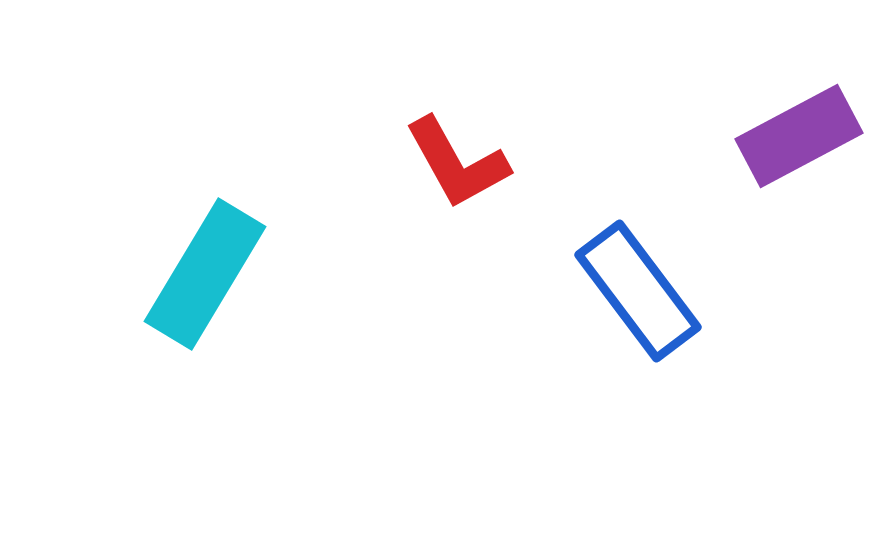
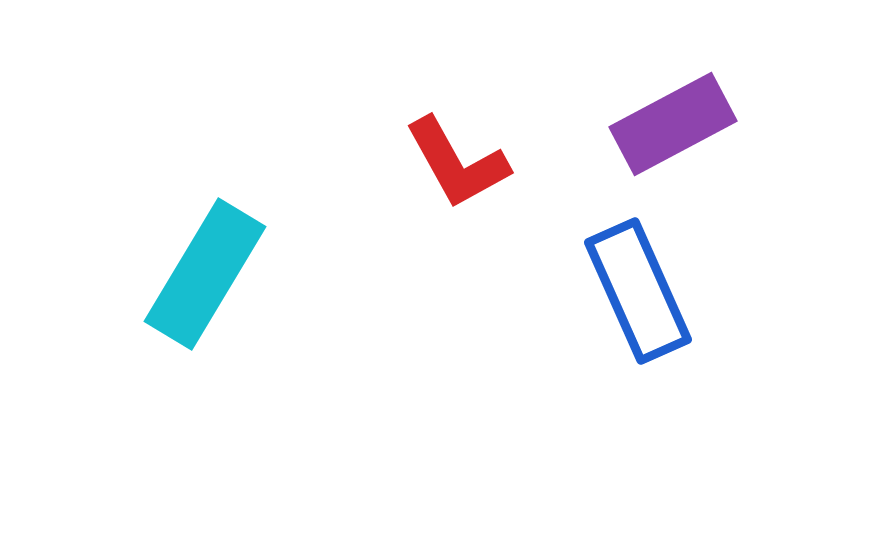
purple rectangle: moved 126 px left, 12 px up
blue rectangle: rotated 13 degrees clockwise
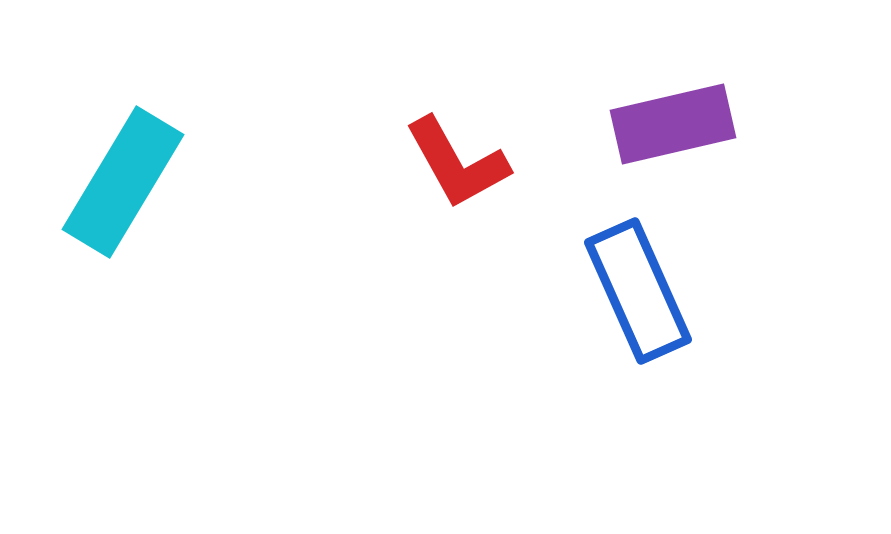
purple rectangle: rotated 15 degrees clockwise
cyan rectangle: moved 82 px left, 92 px up
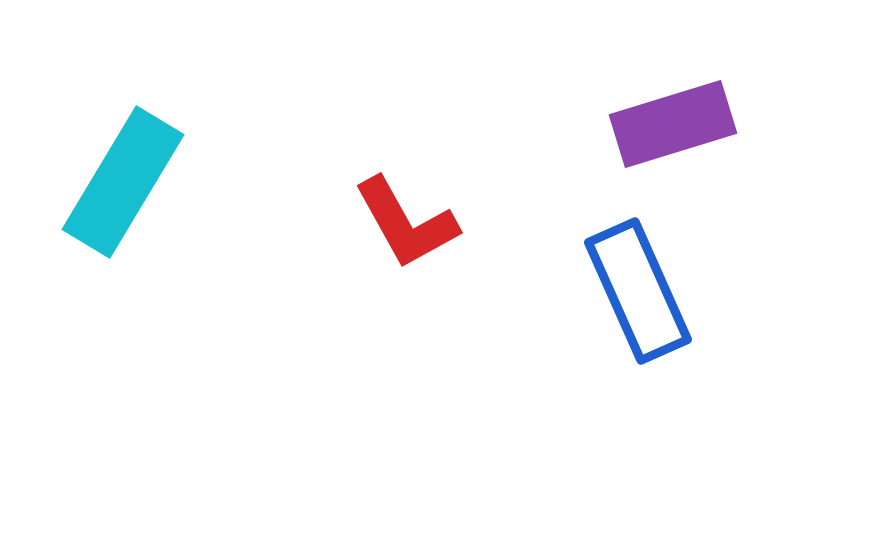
purple rectangle: rotated 4 degrees counterclockwise
red L-shape: moved 51 px left, 60 px down
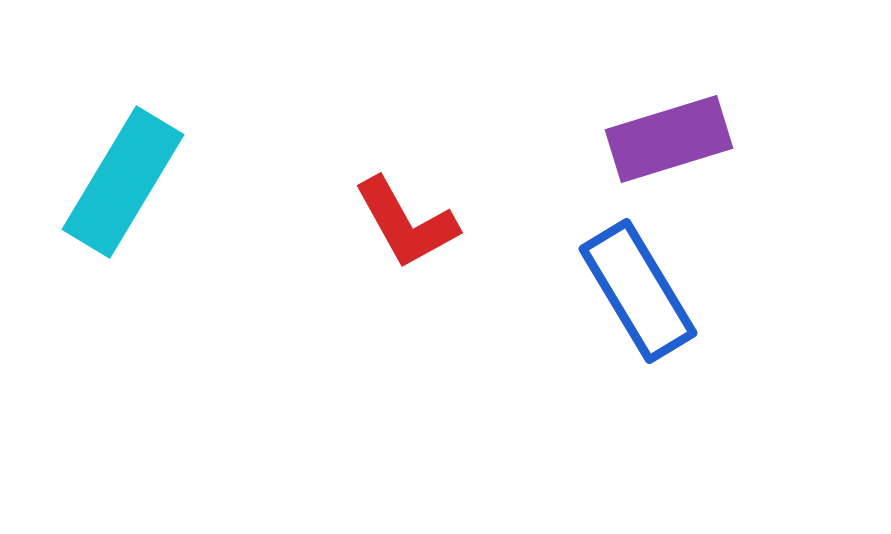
purple rectangle: moved 4 px left, 15 px down
blue rectangle: rotated 7 degrees counterclockwise
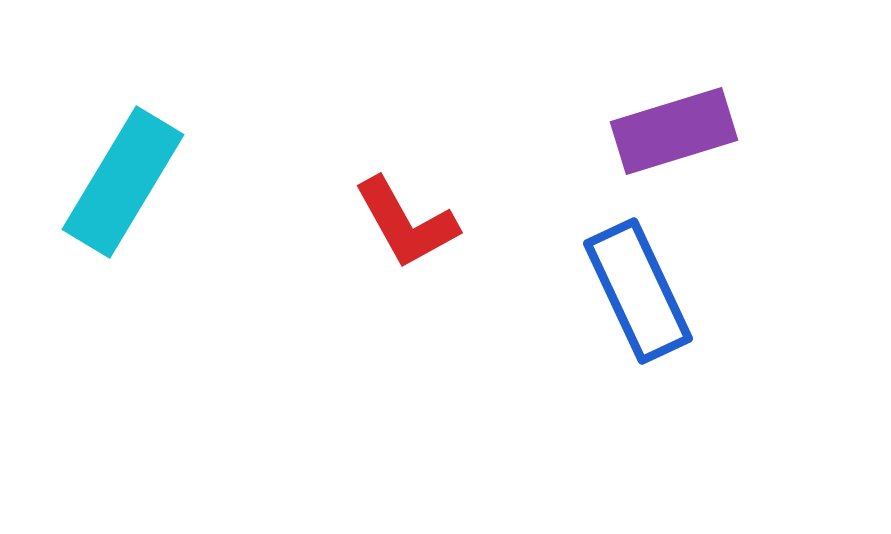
purple rectangle: moved 5 px right, 8 px up
blue rectangle: rotated 6 degrees clockwise
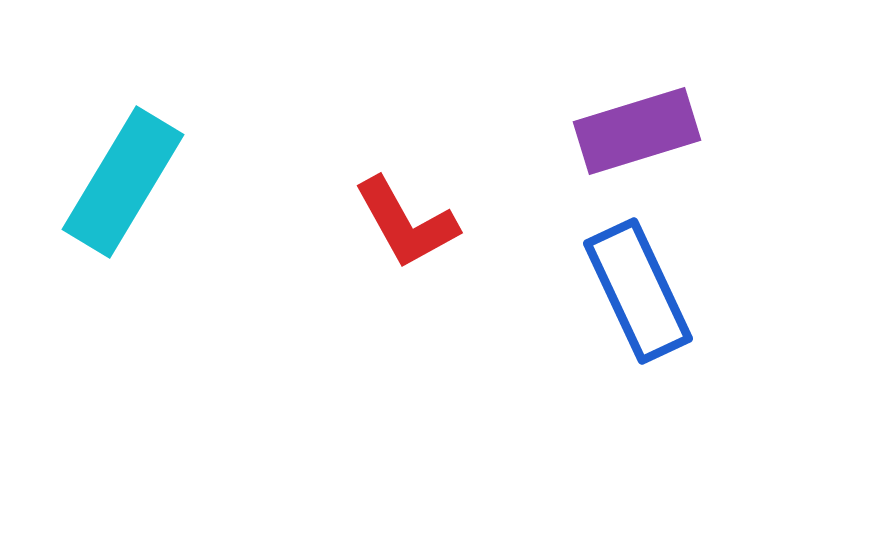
purple rectangle: moved 37 px left
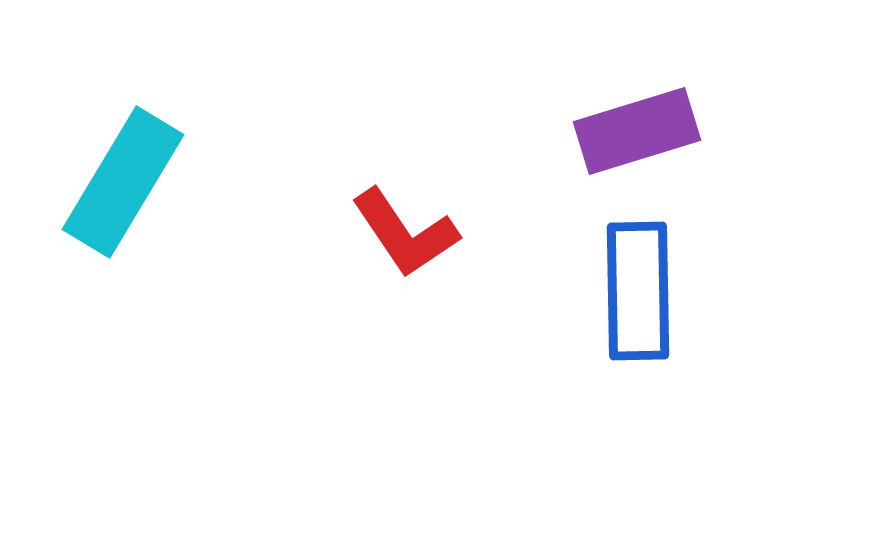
red L-shape: moved 1 px left, 10 px down; rotated 5 degrees counterclockwise
blue rectangle: rotated 24 degrees clockwise
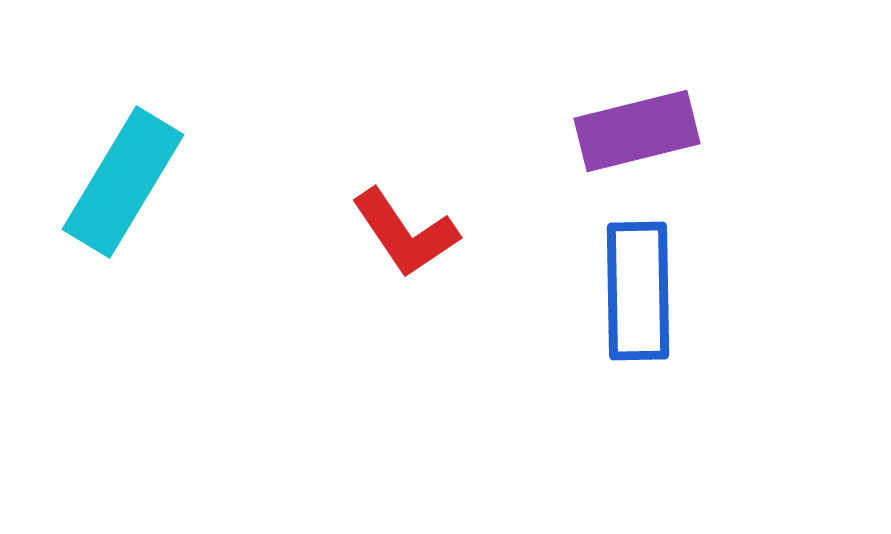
purple rectangle: rotated 3 degrees clockwise
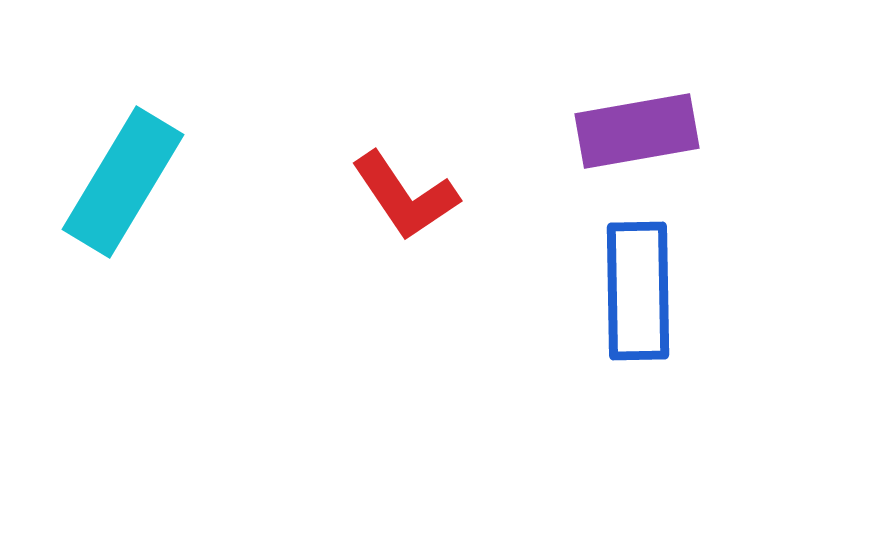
purple rectangle: rotated 4 degrees clockwise
red L-shape: moved 37 px up
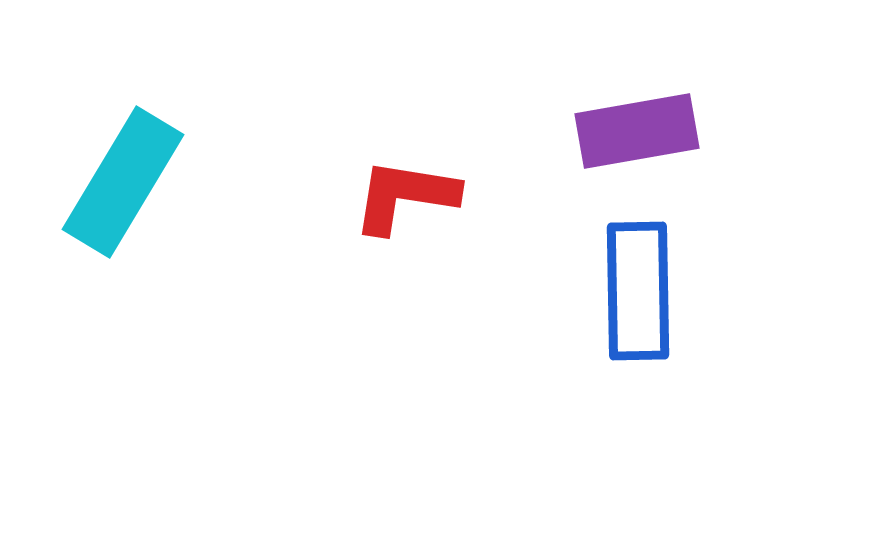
red L-shape: rotated 133 degrees clockwise
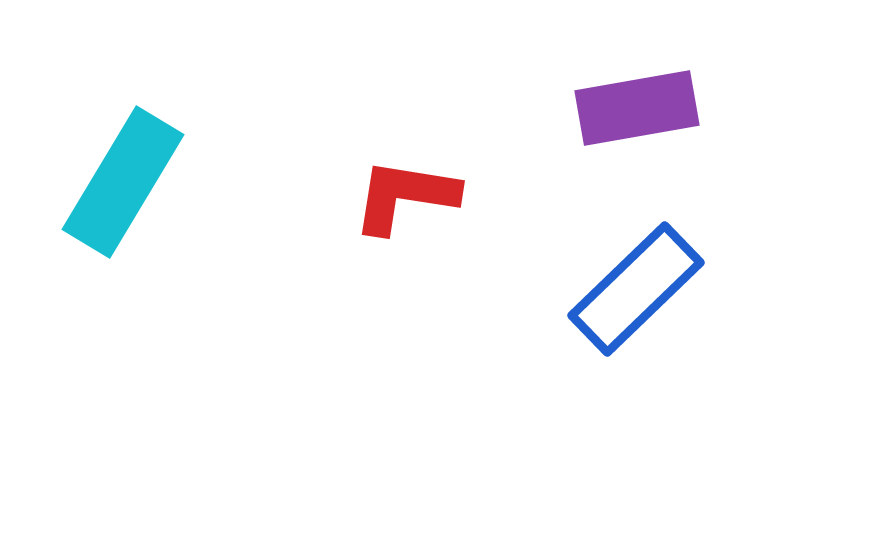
purple rectangle: moved 23 px up
blue rectangle: moved 2 px left, 2 px up; rotated 47 degrees clockwise
